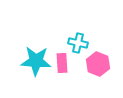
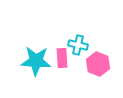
cyan cross: moved 2 px down
pink rectangle: moved 5 px up
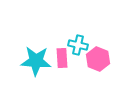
pink hexagon: moved 5 px up
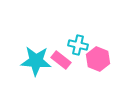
pink rectangle: moved 1 px left, 2 px down; rotated 48 degrees counterclockwise
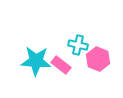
pink rectangle: moved 5 px down
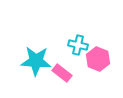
pink rectangle: moved 1 px right, 8 px down
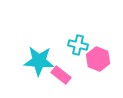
cyan star: moved 3 px right
pink rectangle: moved 1 px left, 2 px down
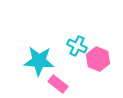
cyan cross: moved 1 px left, 1 px down; rotated 12 degrees clockwise
pink rectangle: moved 3 px left, 9 px down
